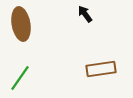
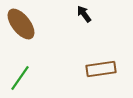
black arrow: moved 1 px left
brown ellipse: rotated 28 degrees counterclockwise
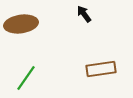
brown ellipse: rotated 60 degrees counterclockwise
green line: moved 6 px right
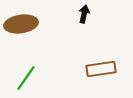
black arrow: rotated 48 degrees clockwise
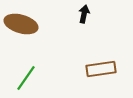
brown ellipse: rotated 24 degrees clockwise
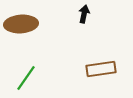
brown ellipse: rotated 20 degrees counterclockwise
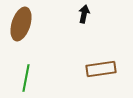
brown ellipse: rotated 68 degrees counterclockwise
green line: rotated 24 degrees counterclockwise
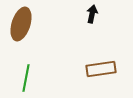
black arrow: moved 8 px right
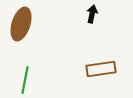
green line: moved 1 px left, 2 px down
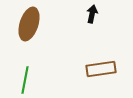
brown ellipse: moved 8 px right
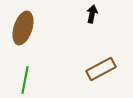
brown ellipse: moved 6 px left, 4 px down
brown rectangle: rotated 20 degrees counterclockwise
